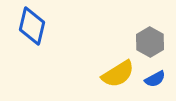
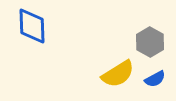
blue diamond: rotated 15 degrees counterclockwise
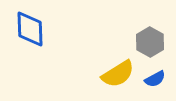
blue diamond: moved 2 px left, 3 px down
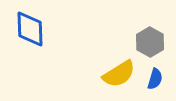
yellow semicircle: moved 1 px right
blue semicircle: rotated 45 degrees counterclockwise
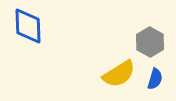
blue diamond: moved 2 px left, 3 px up
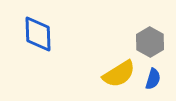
blue diamond: moved 10 px right, 8 px down
blue semicircle: moved 2 px left
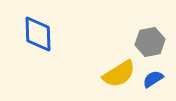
gray hexagon: rotated 20 degrees clockwise
blue semicircle: rotated 140 degrees counterclockwise
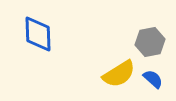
blue semicircle: rotated 75 degrees clockwise
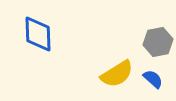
gray hexagon: moved 8 px right
yellow semicircle: moved 2 px left
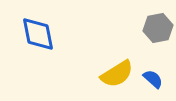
blue diamond: rotated 9 degrees counterclockwise
gray hexagon: moved 14 px up
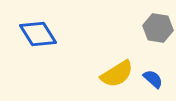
gray hexagon: rotated 20 degrees clockwise
blue diamond: rotated 21 degrees counterclockwise
